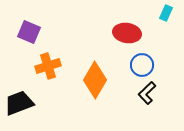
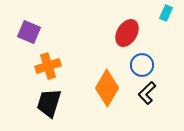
red ellipse: rotated 68 degrees counterclockwise
orange diamond: moved 12 px right, 8 px down
black trapezoid: moved 30 px right; rotated 52 degrees counterclockwise
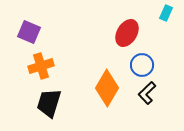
orange cross: moved 7 px left
